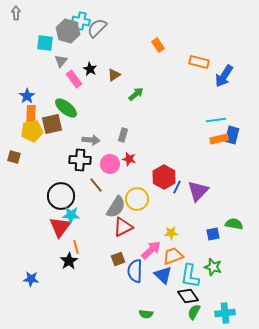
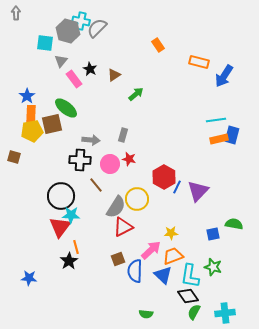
blue star at (31, 279): moved 2 px left, 1 px up
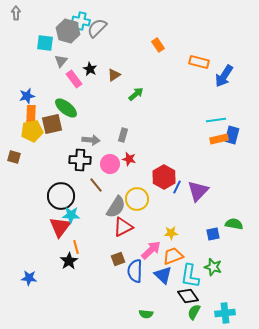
blue star at (27, 96): rotated 21 degrees clockwise
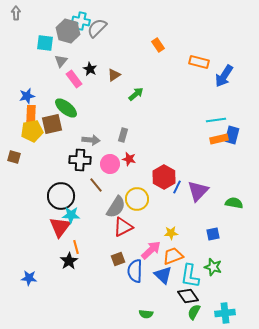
green semicircle at (234, 224): moved 21 px up
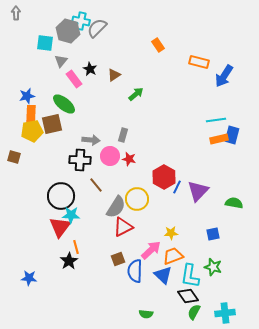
green ellipse at (66, 108): moved 2 px left, 4 px up
pink circle at (110, 164): moved 8 px up
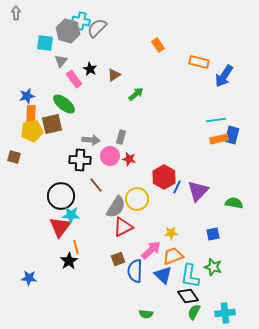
gray rectangle at (123, 135): moved 2 px left, 2 px down
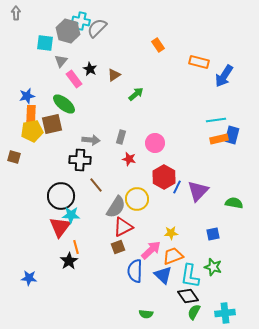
pink circle at (110, 156): moved 45 px right, 13 px up
brown square at (118, 259): moved 12 px up
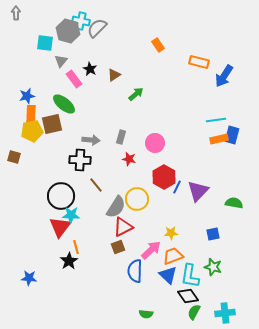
blue triangle at (163, 275): moved 5 px right
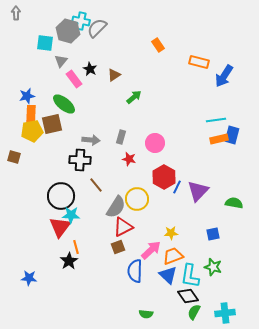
green arrow at (136, 94): moved 2 px left, 3 px down
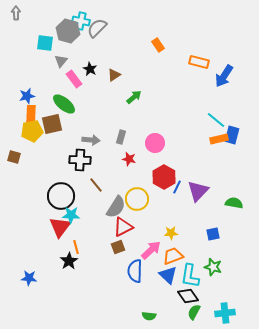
cyan line at (216, 120): rotated 48 degrees clockwise
green semicircle at (146, 314): moved 3 px right, 2 px down
